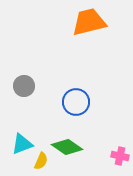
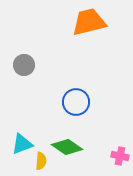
gray circle: moved 21 px up
yellow semicircle: rotated 18 degrees counterclockwise
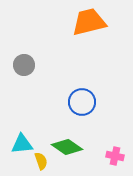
blue circle: moved 6 px right
cyan triangle: rotated 15 degrees clockwise
pink cross: moved 5 px left
yellow semicircle: rotated 24 degrees counterclockwise
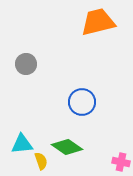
orange trapezoid: moved 9 px right
gray circle: moved 2 px right, 1 px up
pink cross: moved 6 px right, 6 px down
